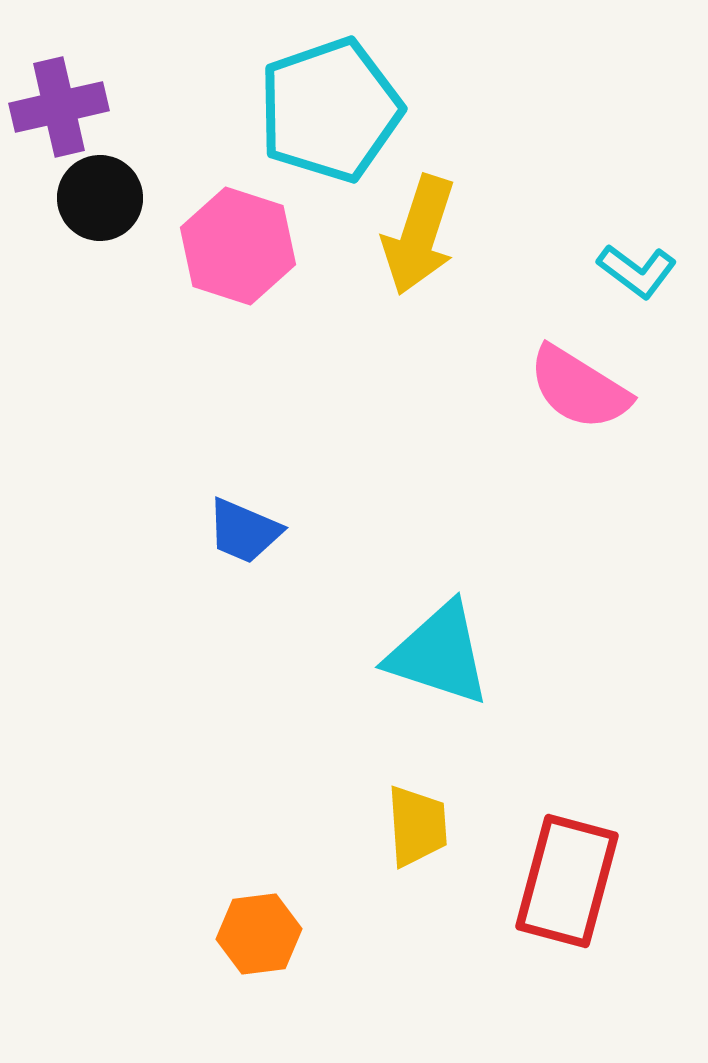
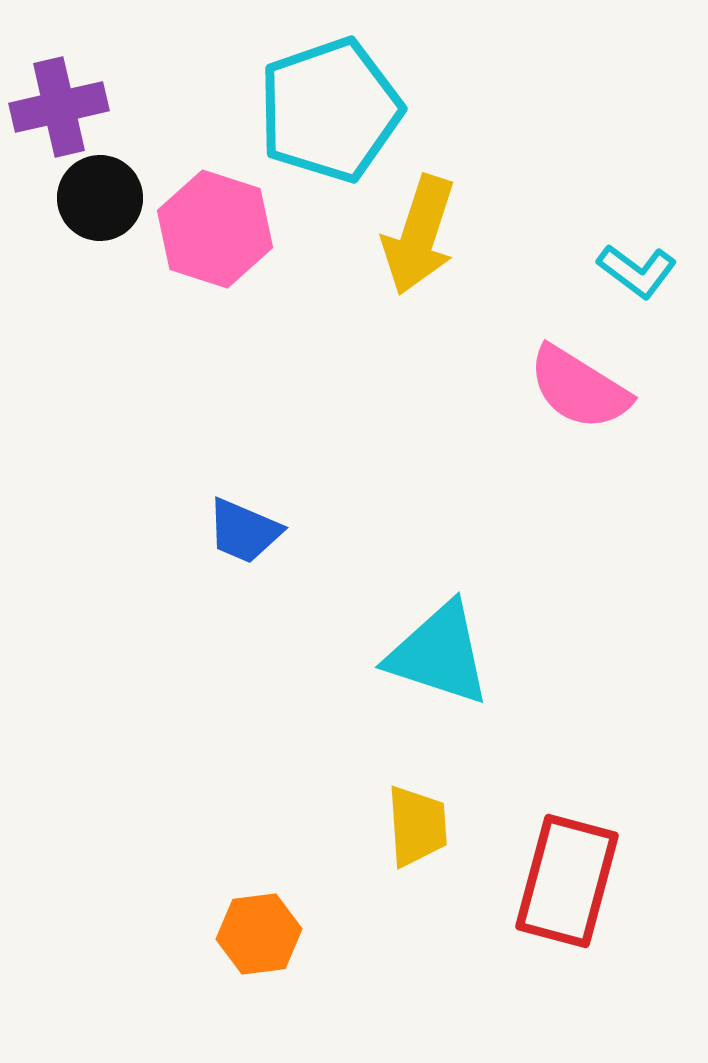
pink hexagon: moved 23 px left, 17 px up
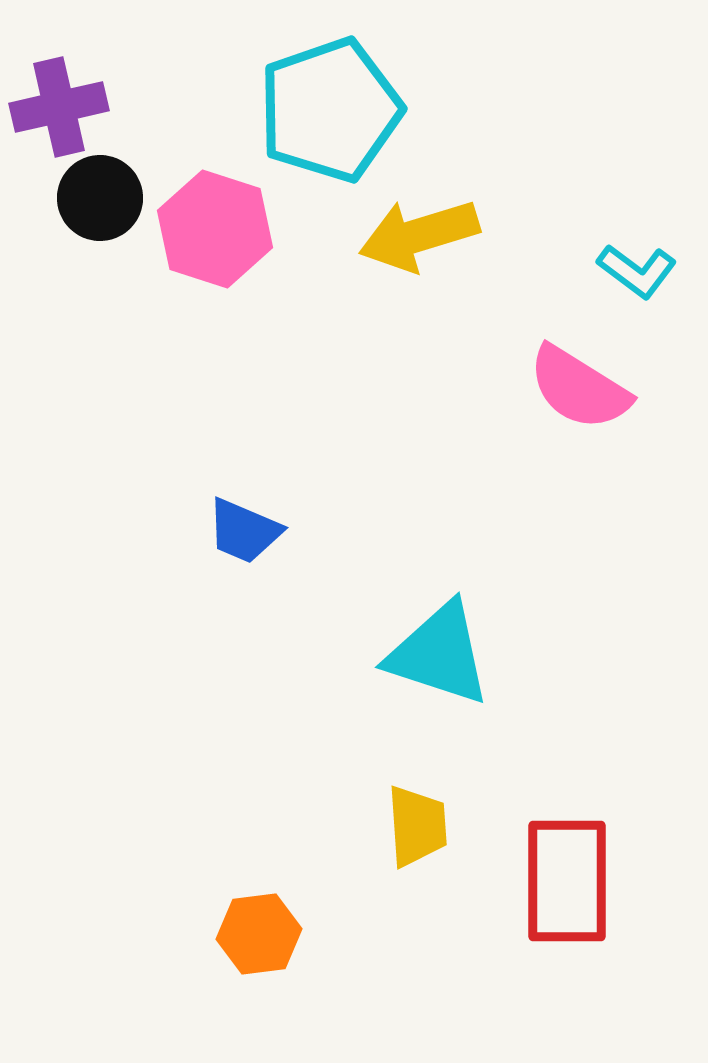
yellow arrow: rotated 55 degrees clockwise
red rectangle: rotated 15 degrees counterclockwise
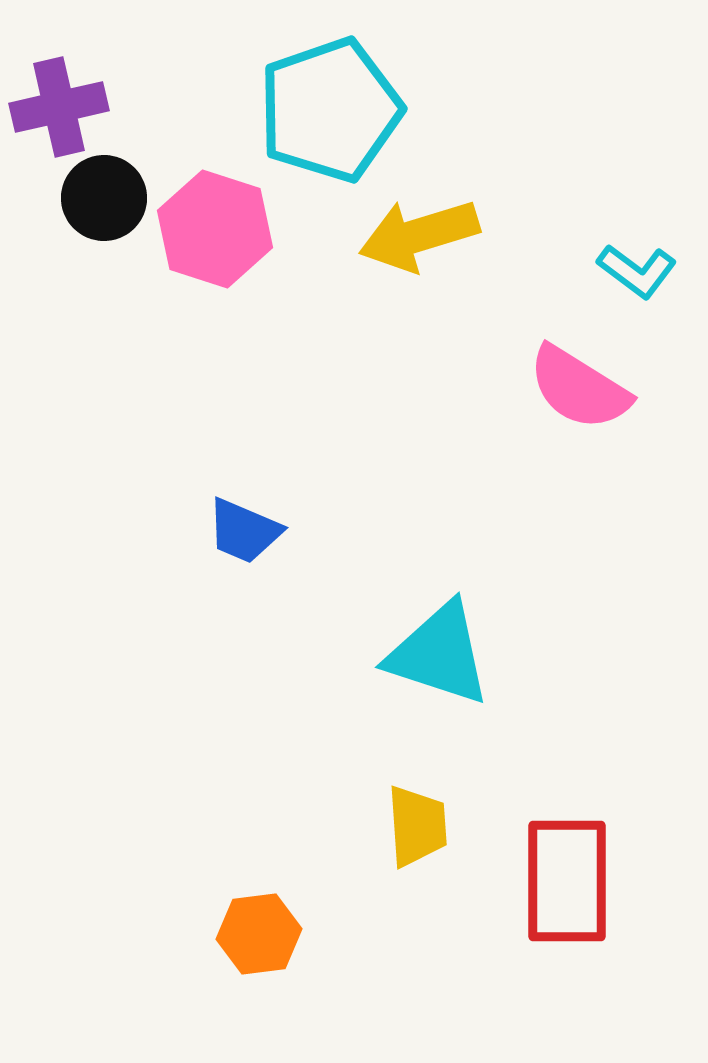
black circle: moved 4 px right
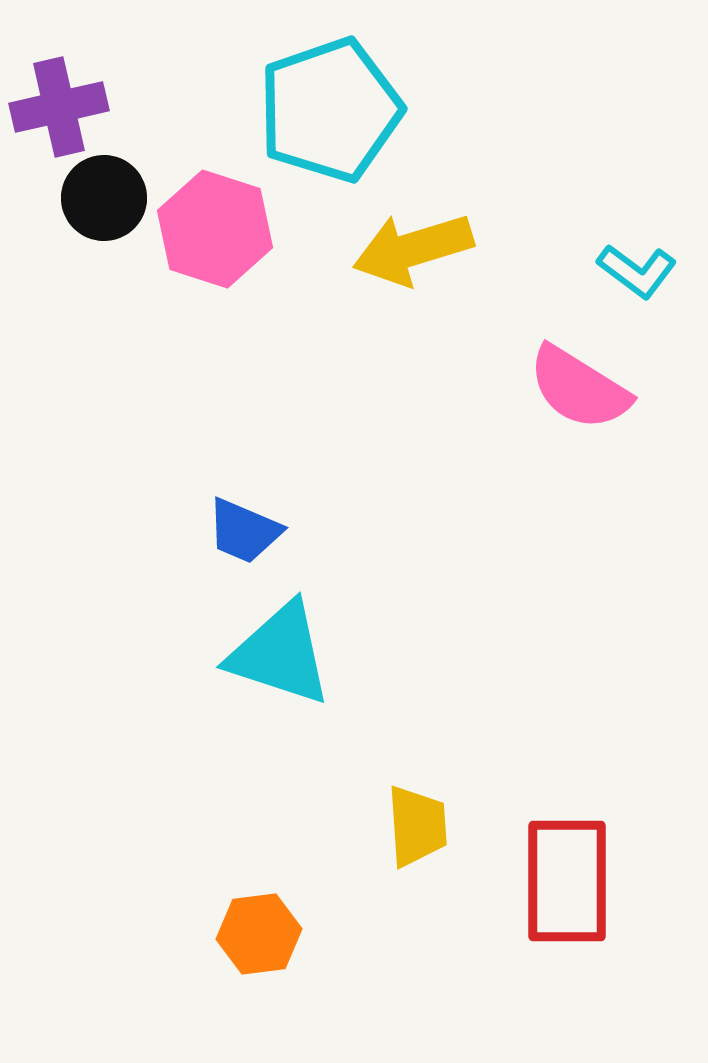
yellow arrow: moved 6 px left, 14 px down
cyan triangle: moved 159 px left
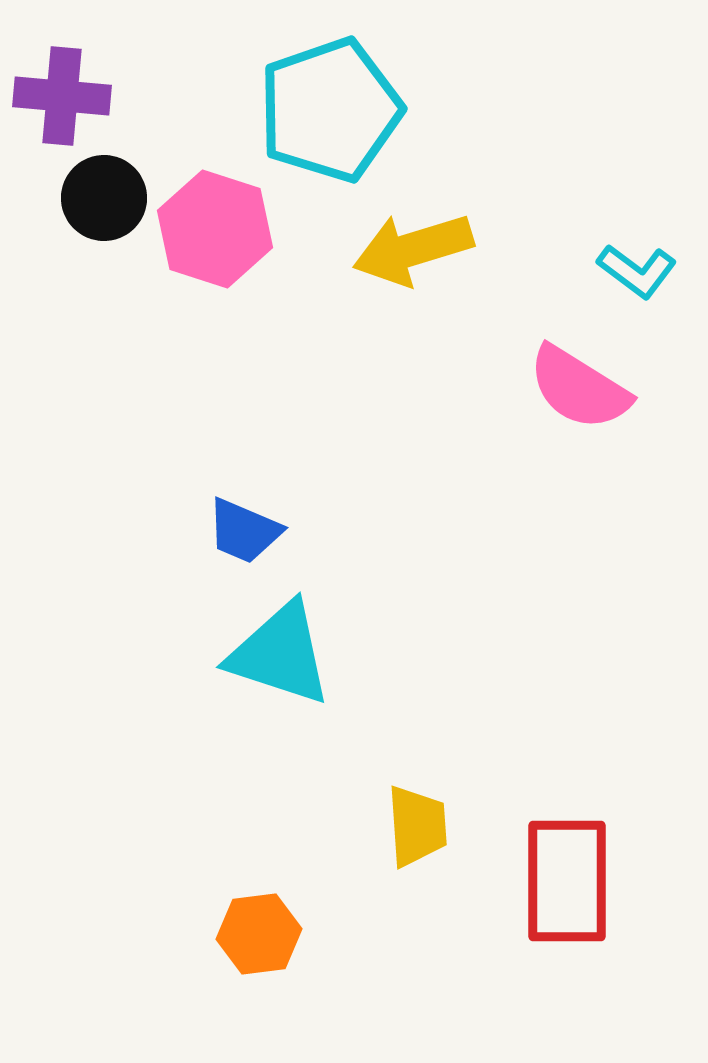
purple cross: moved 3 px right, 11 px up; rotated 18 degrees clockwise
